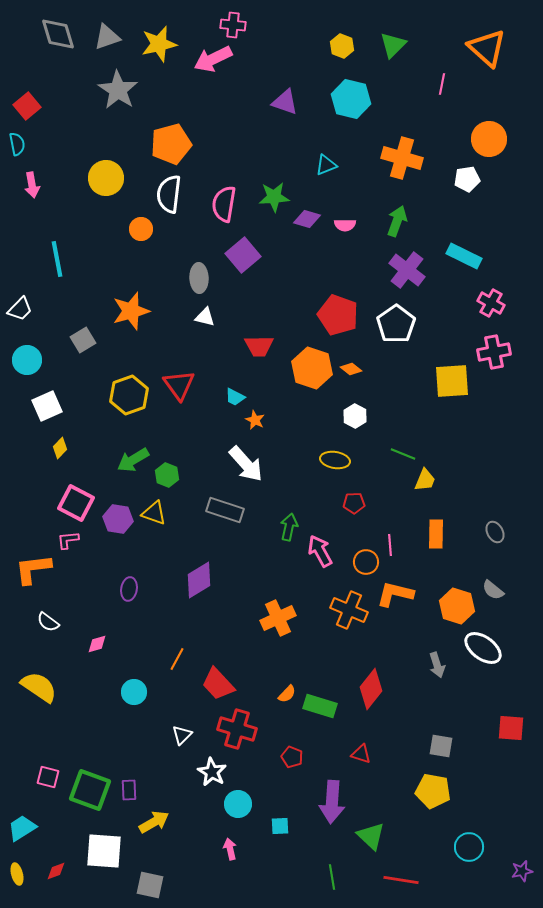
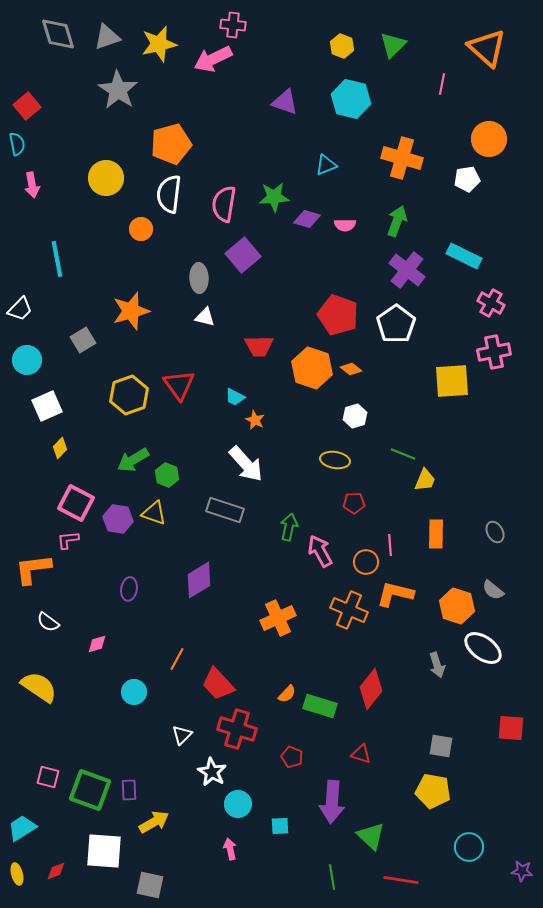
white hexagon at (355, 416): rotated 15 degrees clockwise
purple star at (522, 871): rotated 20 degrees clockwise
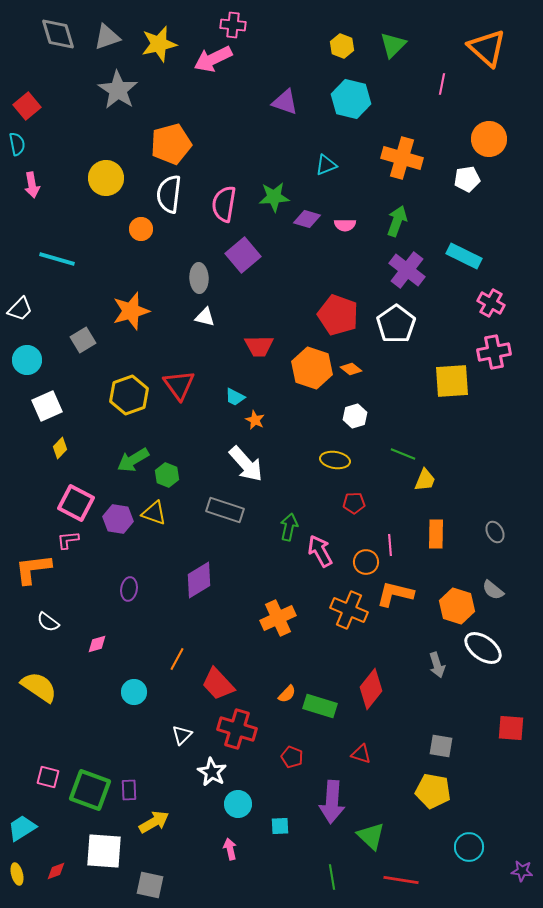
cyan line at (57, 259): rotated 63 degrees counterclockwise
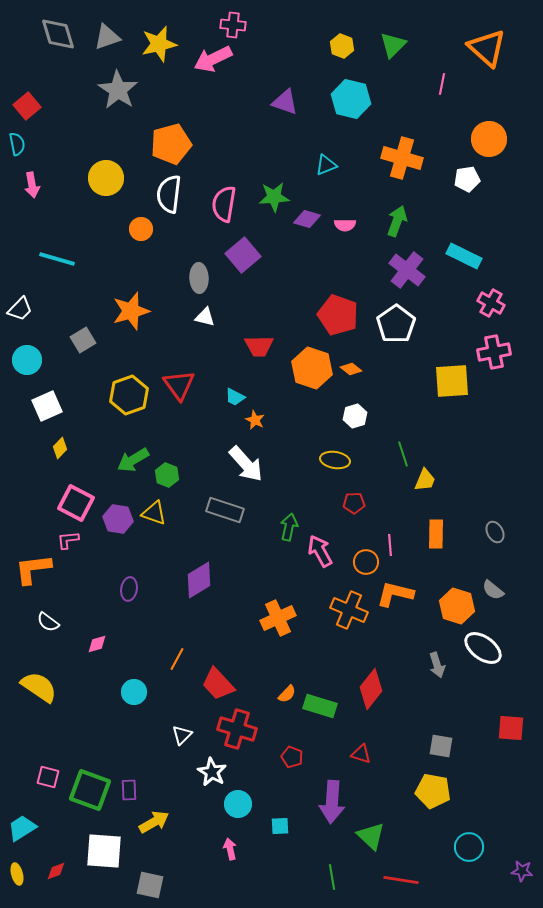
green line at (403, 454): rotated 50 degrees clockwise
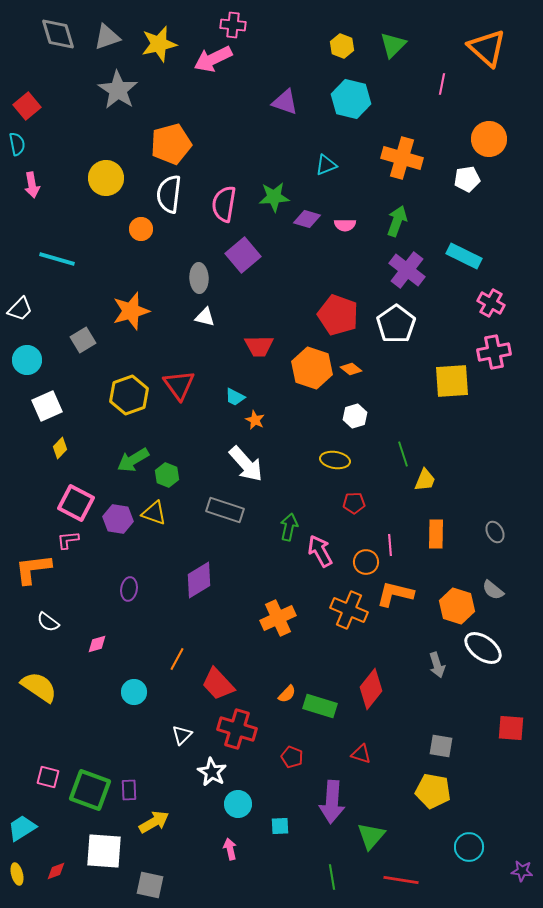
green triangle at (371, 836): rotated 28 degrees clockwise
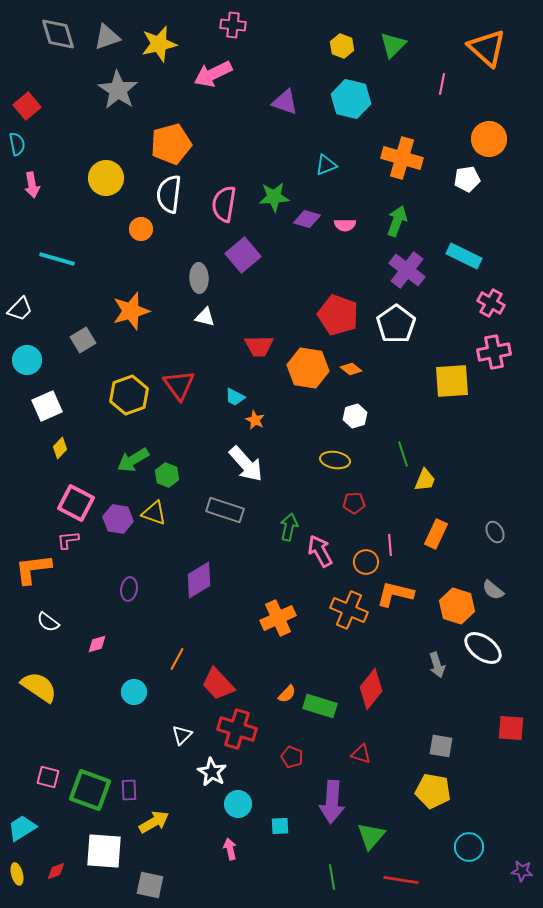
pink arrow at (213, 59): moved 15 px down
orange hexagon at (312, 368): moved 4 px left; rotated 9 degrees counterclockwise
orange rectangle at (436, 534): rotated 24 degrees clockwise
